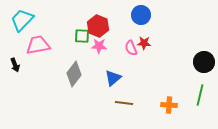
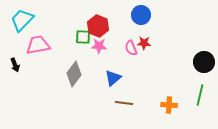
green square: moved 1 px right, 1 px down
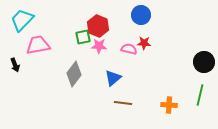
green square: rotated 14 degrees counterclockwise
pink semicircle: moved 2 px left, 1 px down; rotated 126 degrees clockwise
brown line: moved 1 px left
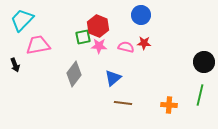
pink semicircle: moved 3 px left, 2 px up
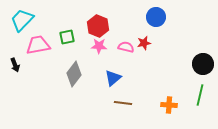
blue circle: moved 15 px right, 2 px down
green square: moved 16 px left
red star: rotated 16 degrees counterclockwise
black circle: moved 1 px left, 2 px down
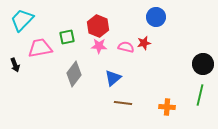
pink trapezoid: moved 2 px right, 3 px down
orange cross: moved 2 px left, 2 px down
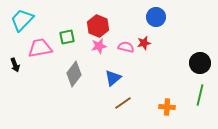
pink star: rotated 14 degrees counterclockwise
black circle: moved 3 px left, 1 px up
brown line: rotated 42 degrees counterclockwise
